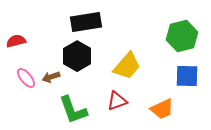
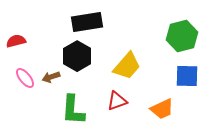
black rectangle: moved 1 px right
pink ellipse: moved 1 px left
green L-shape: rotated 24 degrees clockwise
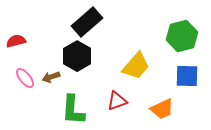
black rectangle: rotated 32 degrees counterclockwise
yellow trapezoid: moved 9 px right
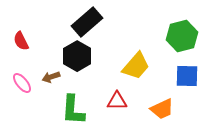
red semicircle: moved 5 px right; rotated 102 degrees counterclockwise
pink ellipse: moved 3 px left, 5 px down
red triangle: rotated 20 degrees clockwise
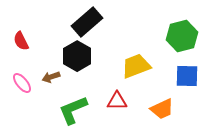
yellow trapezoid: rotated 152 degrees counterclockwise
green L-shape: rotated 64 degrees clockwise
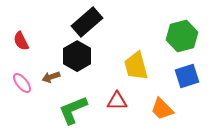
yellow trapezoid: rotated 84 degrees counterclockwise
blue square: rotated 20 degrees counterclockwise
orange trapezoid: rotated 70 degrees clockwise
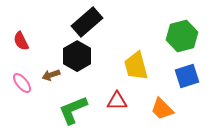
brown arrow: moved 2 px up
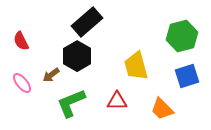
brown arrow: rotated 18 degrees counterclockwise
green L-shape: moved 2 px left, 7 px up
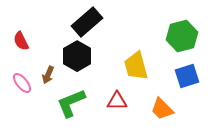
brown arrow: moved 3 px left; rotated 30 degrees counterclockwise
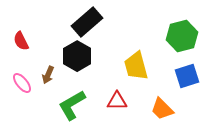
green L-shape: moved 1 px right, 2 px down; rotated 8 degrees counterclockwise
